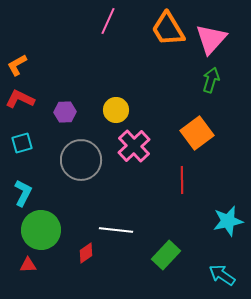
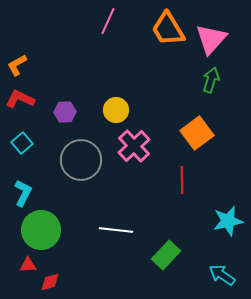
cyan square: rotated 25 degrees counterclockwise
red diamond: moved 36 px left, 29 px down; rotated 20 degrees clockwise
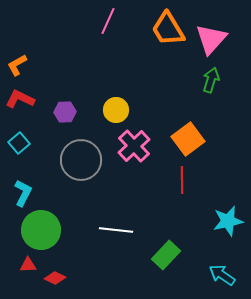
orange square: moved 9 px left, 6 px down
cyan square: moved 3 px left
red diamond: moved 5 px right, 4 px up; rotated 40 degrees clockwise
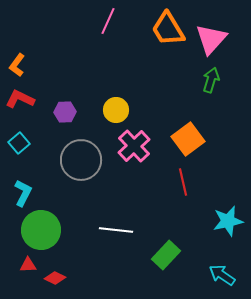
orange L-shape: rotated 25 degrees counterclockwise
red line: moved 1 px right, 2 px down; rotated 12 degrees counterclockwise
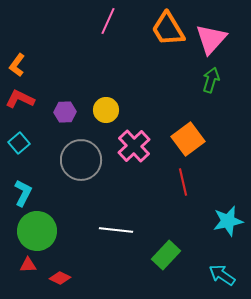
yellow circle: moved 10 px left
green circle: moved 4 px left, 1 px down
red diamond: moved 5 px right
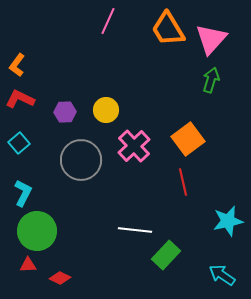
white line: moved 19 px right
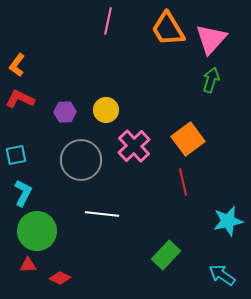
pink line: rotated 12 degrees counterclockwise
cyan square: moved 3 px left, 12 px down; rotated 30 degrees clockwise
white line: moved 33 px left, 16 px up
